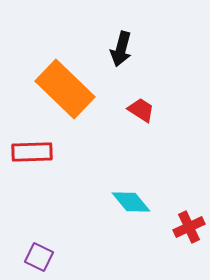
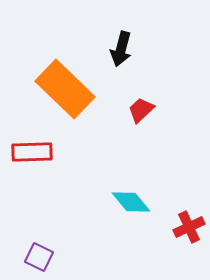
red trapezoid: rotated 76 degrees counterclockwise
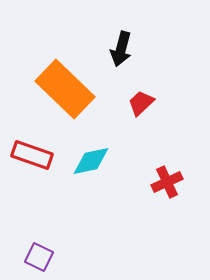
red trapezoid: moved 7 px up
red rectangle: moved 3 px down; rotated 21 degrees clockwise
cyan diamond: moved 40 px left, 41 px up; rotated 63 degrees counterclockwise
red cross: moved 22 px left, 45 px up
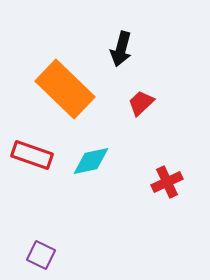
purple square: moved 2 px right, 2 px up
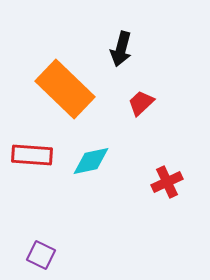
red rectangle: rotated 15 degrees counterclockwise
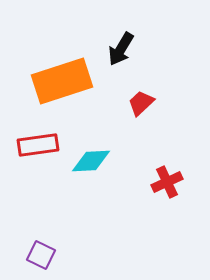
black arrow: rotated 16 degrees clockwise
orange rectangle: moved 3 px left, 8 px up; rotated 62 degrees counterclockwise
red rectangle: moved 6 px right, 10 px up; rotated 12 degrees counterclockwise
cyan diamond: rotated 9 degrees clockwise
